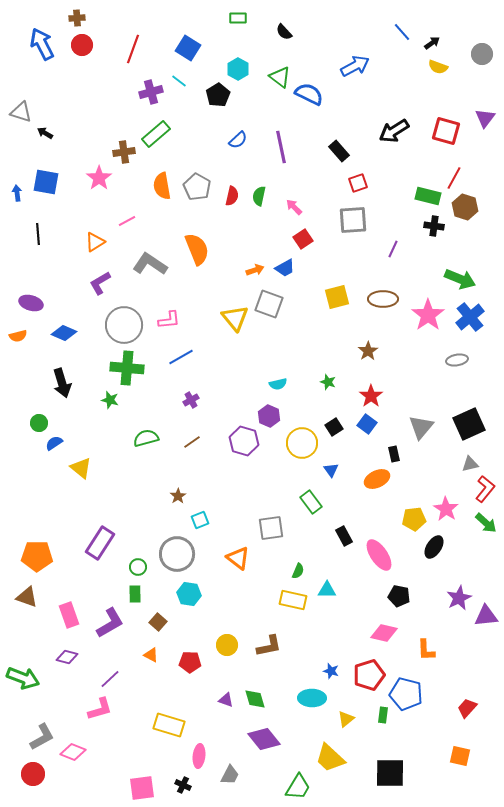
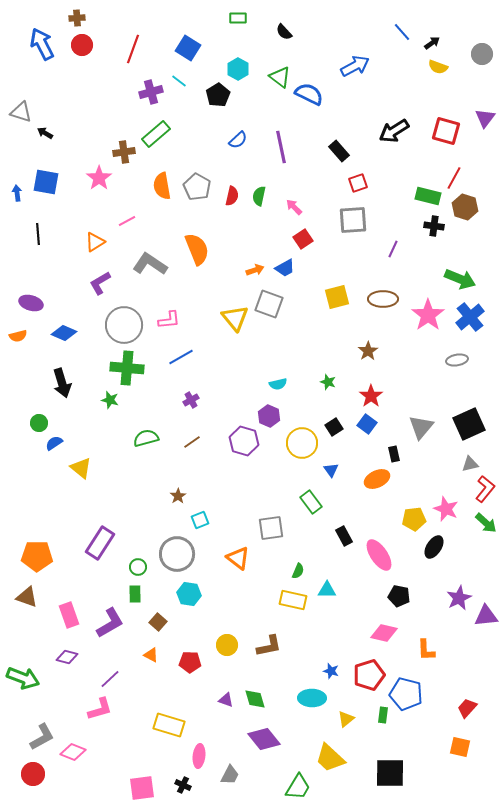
pink star at (446, 509): rotated 10 degrees counterclockwise
orange square at (460, 756): moved 9 px up
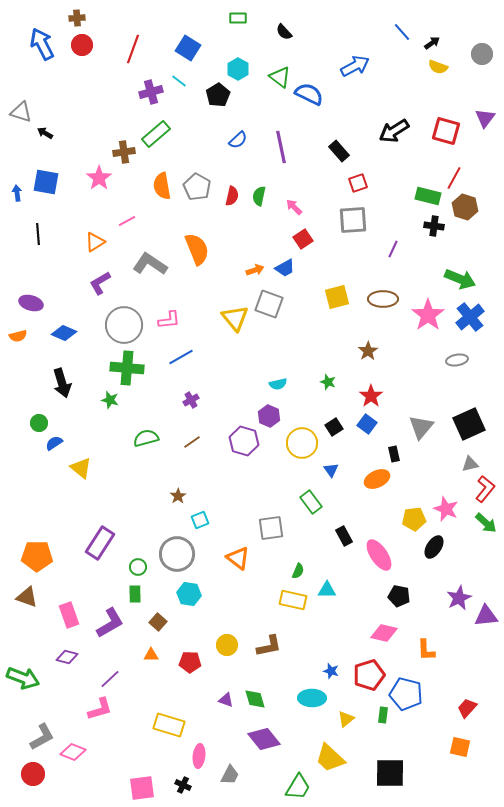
orange triangle at (151, 655): rotated 28 degrees counterclockwise
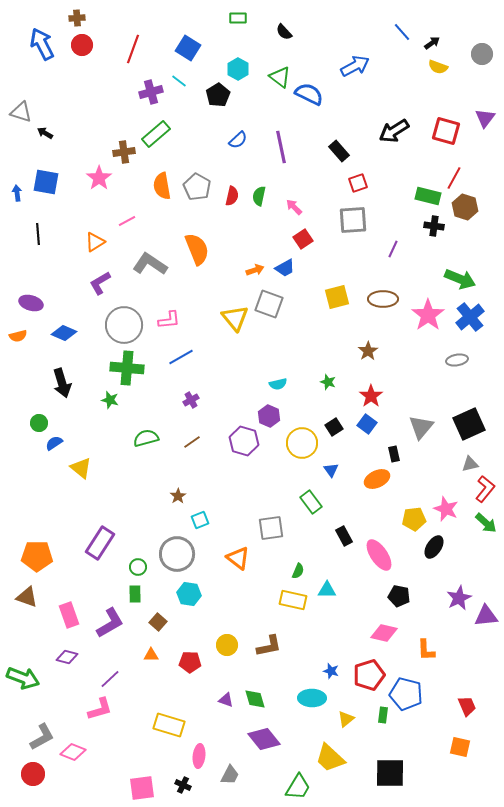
red trapezoid at (467, 708): moved 2 px up; rotated 115 degrees clockwise
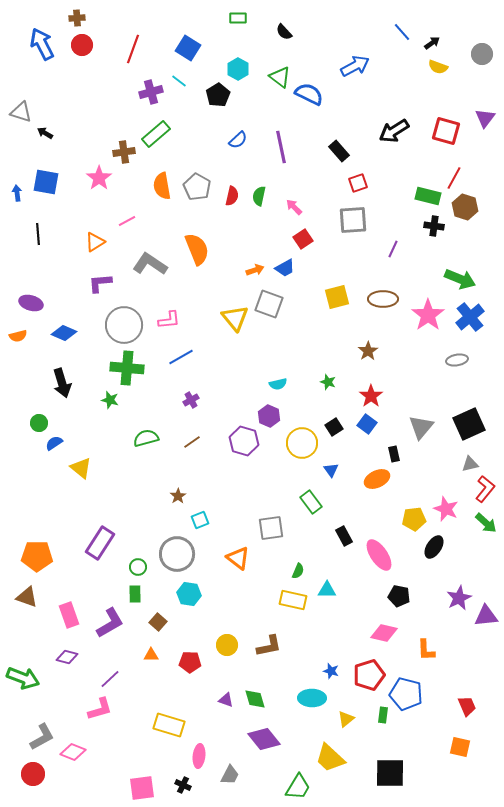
purple L-shape at (100, 283): rotated 25 degrees clockwise
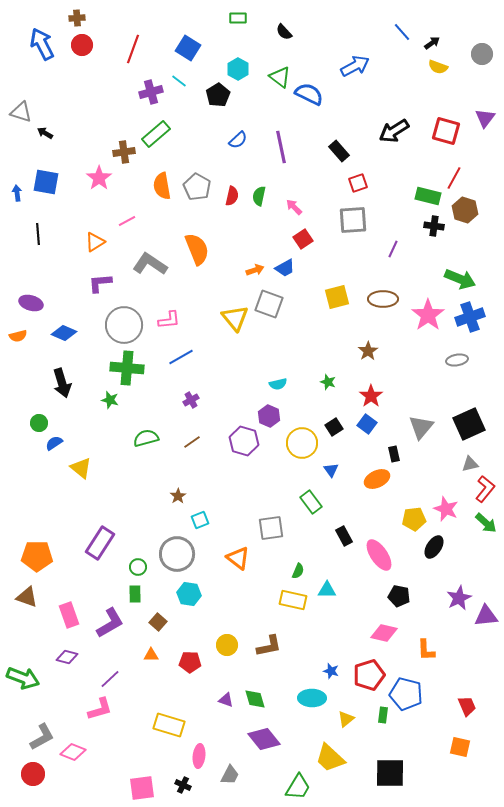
brown hexagon at (465, 207): moved 3 px down
blue cross at (470, 317): rotated 20 degrees clockwise
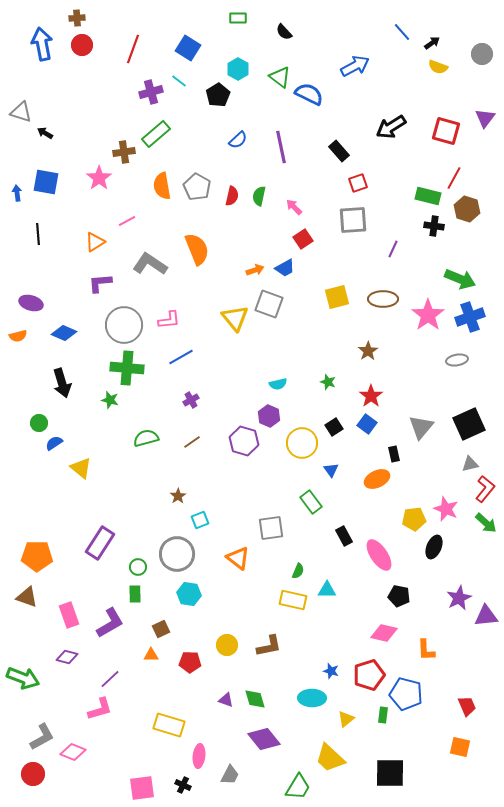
blue arrow at (42, 44): rotated 16 degrees clockwise
black arrow at (394, 131): moved 3 px left, 4 px up
brown hexagon at (465, 210): moved 2 px right, 1 px up
black ellipse at (434, 547): rotated 10 degrees counterclockwise
brown square at (158, 622): moved 3 px right, 7 px down; rotated 24 degrees clockwise
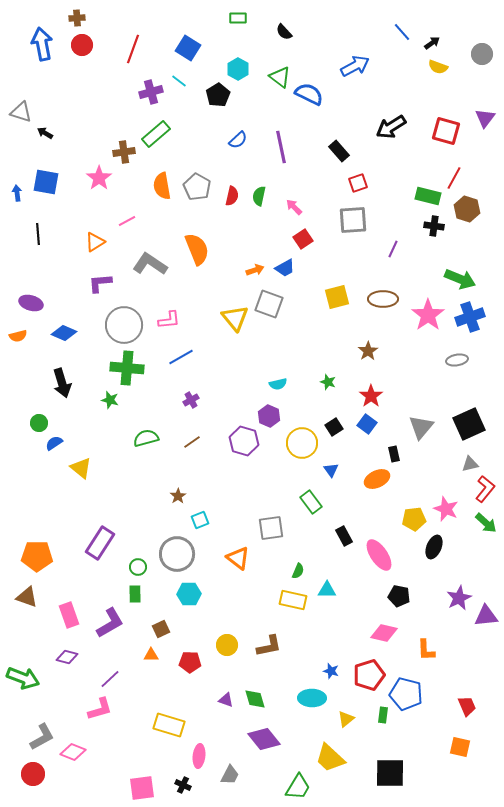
cyan hexagon at (189, 594): rotated 10 degrees counterclockwise
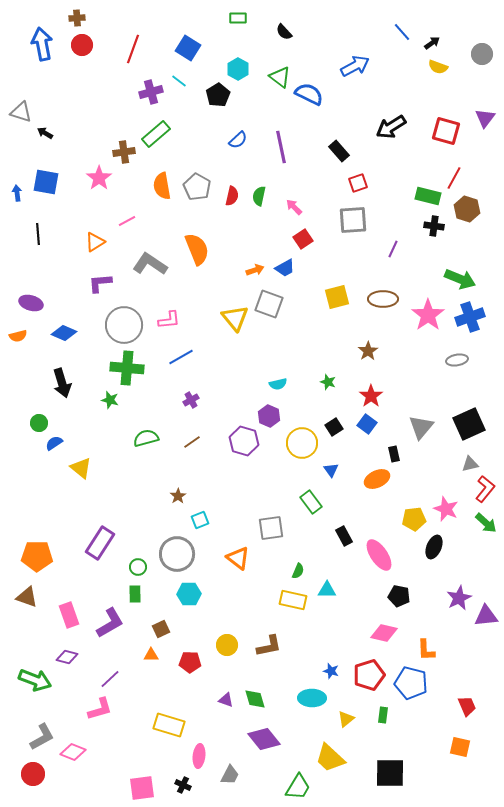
green arrow at (23, 678): moved 12 px right, 2 px down
blue pentagon at (406, 694): moved 5 px right, 11 px up
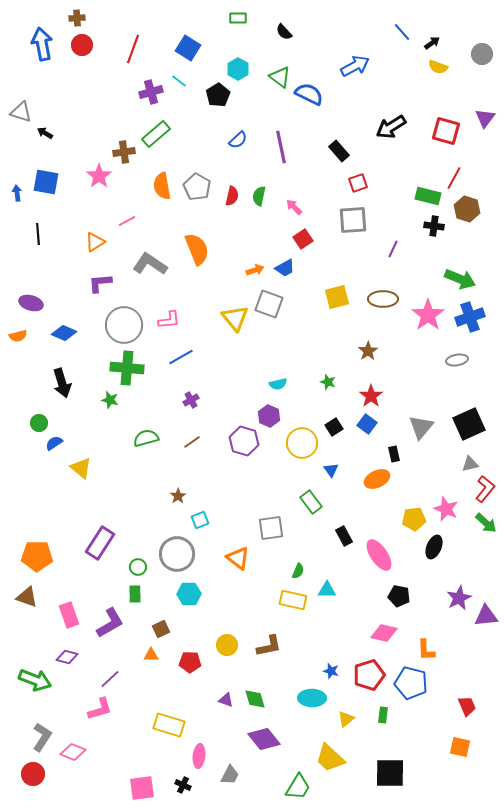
pink star at (99, 178): moved 2 px up
gray L-shape at (42, 737): rotated 28 degrees counterclockwise
